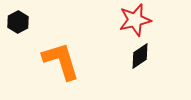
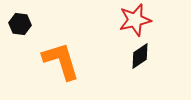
black hexagon: moved 2 px right, 2 px down; rotated 25 degrees counterclockwise
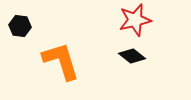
black hexagon: moved 2 px down
black diamond: moved 8 px left; rotated 72 degrees clockwise
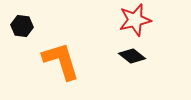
black hexagon: moved 2 px right
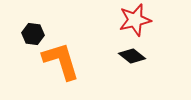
black hexagon: moved 11 px right, 8 px down
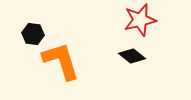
red star: moved 5 px right
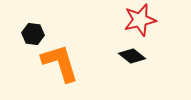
orange L-shape: moved 1 px left, 2 px down
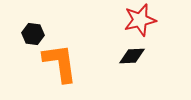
black diamond: rotated 40 degrees counterclockwise
orange L-shape: rotated 9 degrees clockwise
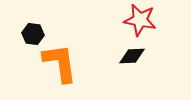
red star: rotated 24 degrees clockwise
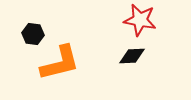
orange L-shape: rotated 84 degrees clockwise
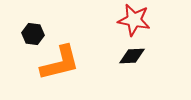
red star: moved 6 px left
